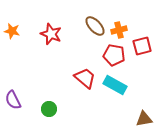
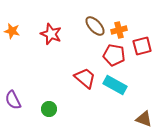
brown triangle: rotated 30 degrees clockwise
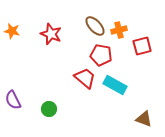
red pentagon: moved 13 px left
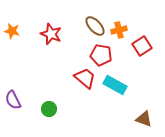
red square: rotated 18 degrees counterclockwise
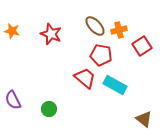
brown triangle: rotated 18 degrees clockwise
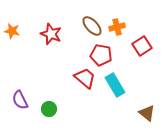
brown ellipse: moved 3 px left
orange cross: moved 2 px left, 3 px up
cyan rectangle: rotated 30 degrees clockwise
purple semicircle: moved 7 px right
brown triangle: moved 3 px right, 6 px up
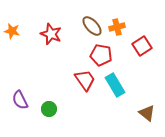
red trapezoid: moved 2 px down; rotated 15 degrees clockwise
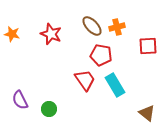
orange star: moved 3 px down
red square: moved 6 px right; rotated 30 degrees clockwise
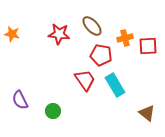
orange cross: moved 8 px right, 11 px down
red star: moved 8 px right; rotated 15 degrees counterclockwise
green circle: moved 4 px right, 2 px down
